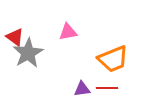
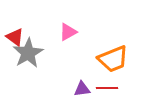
pink triangle: rotated 18 degrees counterclockwise
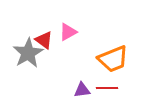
red triangle: moved 29 px right, 3 px down
purple triangle: moved 1 px down
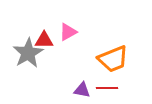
red triangle: rotated 36 degrees counterclockwise
purple triangle: rotated 18 degrees clockwise
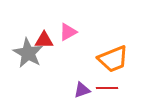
gray star: rotated 12 degrees counterclockwise
purple triangle: rotated 30 degrees counterclockwise
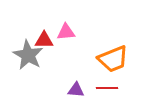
pink triangle: moved 2 px left; rotated 24 degrees clockwise
gray star: moved 2 px down
purple triangle: moved 6 px left; rotated 24 degrees clockwise
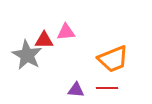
gray star: moved 1 px left
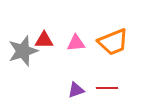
pink triangle: moved 10 px right, 11 px down
gray star: moved 4 px left, 4 px up; rotated 24 degrees clockwise
orange trapezoid: moved 17 px up
purple triangle: rotated 24 degrees counterclockwise
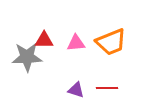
orange trapezoid: moved 2 px left
gray star: moved 4 px right, 6 px down; rotated 16 degrees clockwise
purple triangle: rotated 36 degrees clockwise
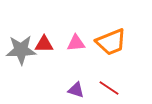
red triangle: moved 4 px down
gray star: moved 6 px left, 7 px up
red line: moved 2 px right; rotated 35 degrees clockwise
